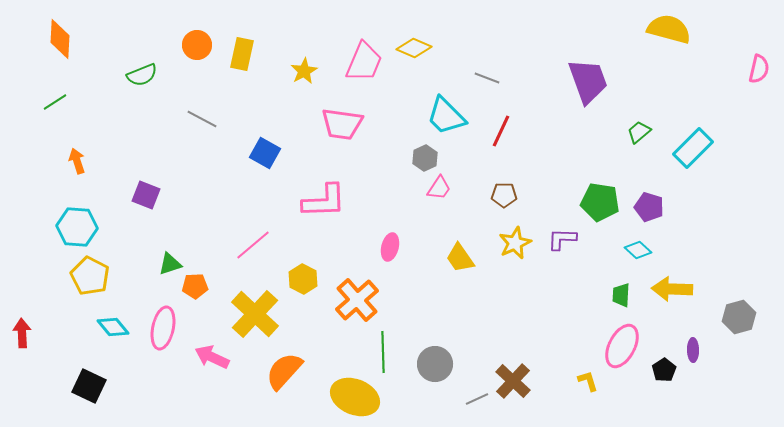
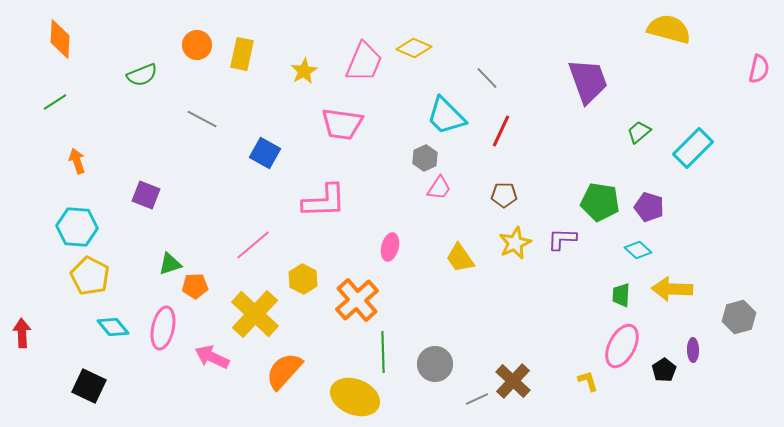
gray line at (487, 78): rotated 25 degrees clockwise
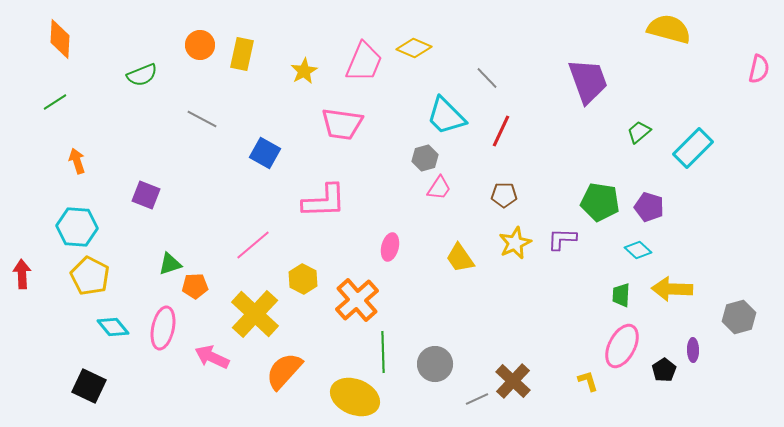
orange circle at (197, 45): moved 3 px right
gray hexagon at (425, 158): rotated 10 degrees clockwise
red arrow at (22, 333): moved 59 px up
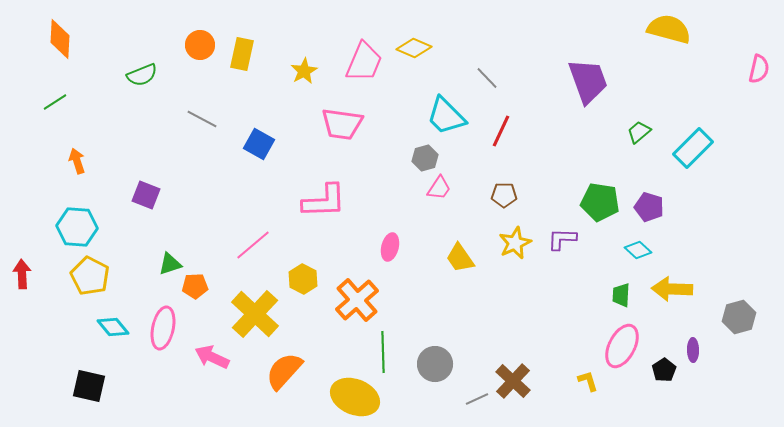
blue square at (265, 153): moved 6 px left, 9 px up
black square at (89, 386): rotated 12 degrees counterclockwise
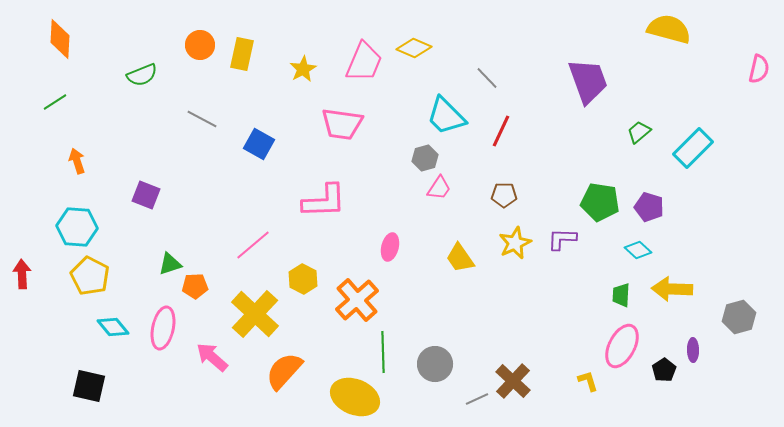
yellow star at (304, 71): moved 1 px left, 2 px up
pink arrow at (212, 357): rotated 16 degrees clockwise
